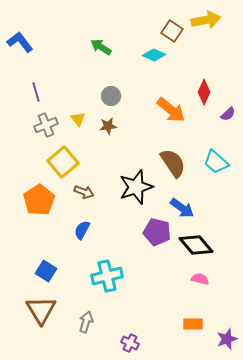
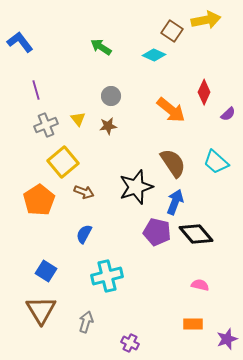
purple line: moved 2 px up
blue arrow: moved 7 px left, 6 px up; rotated 105 degrees counterclockwise
blue semicircle: moved 2 px right, 4 px down
black diamond: moved 11 px up
pink semicircle: moved 6 px down
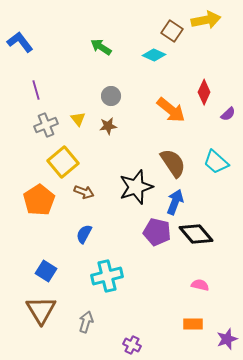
purple cross: moved 2 px right, 2 px down
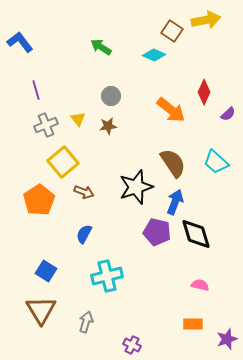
black diamond: rotated 24 degrees clockwise
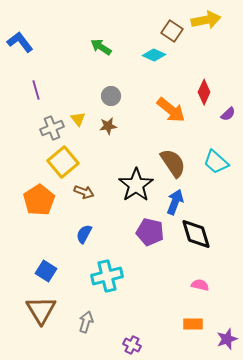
gray cross: moved 6 px right, 3 px down
black star: moved 2 px up; rotated 16 degrees counterclockwise
purple pentagon: moved 7 px left
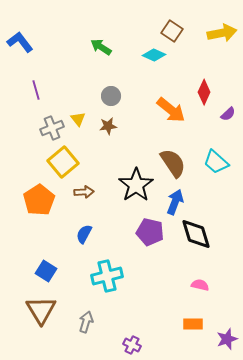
yellow arrow: moved 16 px right, 13 px down
brown arrow: rotated 24 degrees counterclockwise
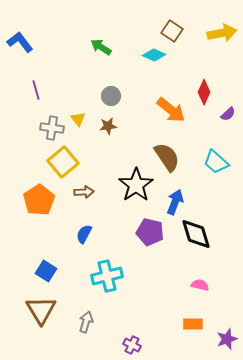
gray cross: rotated 30 degrees clockwise
brown semicircle: moved 6 px left, 6 px up
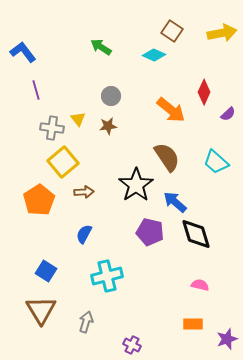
blue L-shape: moved 3 px right, 10 px down
blue arrow: rotated 70 degrees counterclockwise
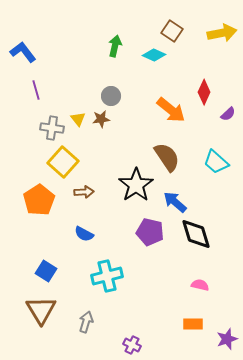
green arrow: moved 14 px right, 1 px up; rotated 70 degrees clockwise
brown star: moved 7 px left, 7 px up
yellow square: rotated 8 degrees counterclockwise
blue semicircle: rotated 90 degrees counterclockwise
